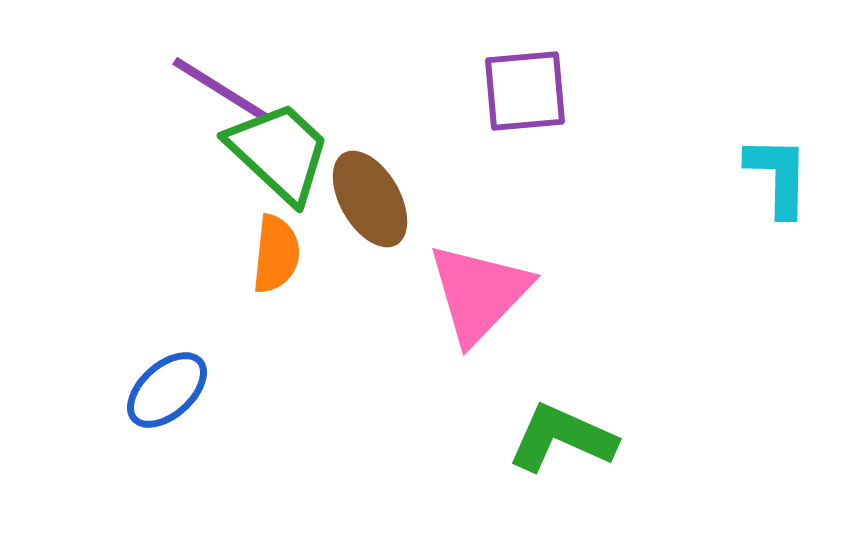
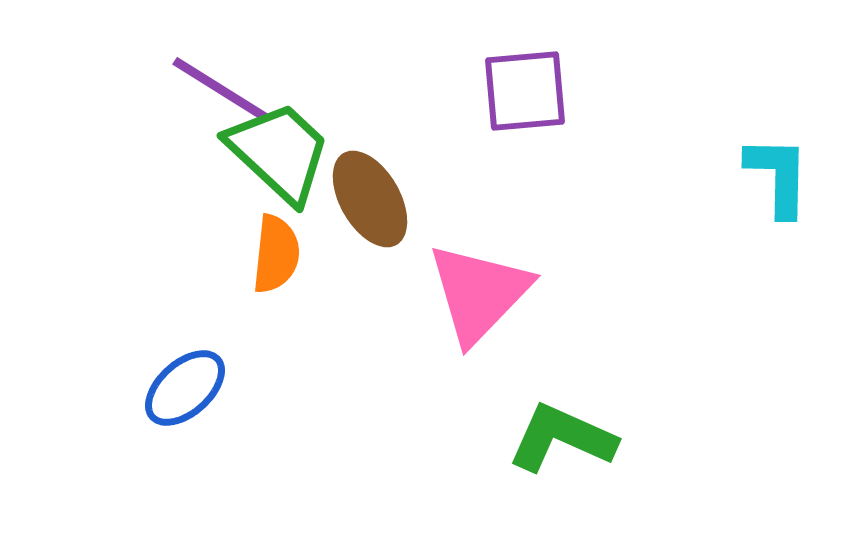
blue ellipse: moved 18 px right, 2 px up
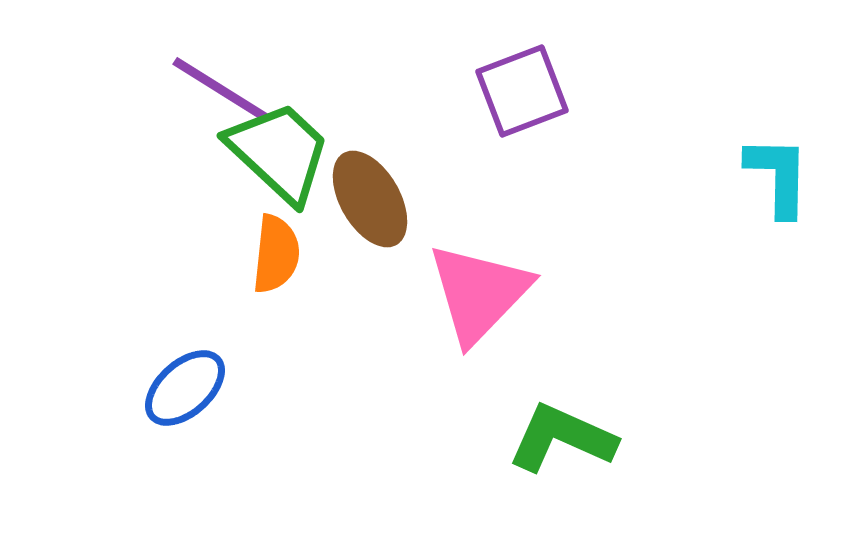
purple square: moved 3 px left; rotated 16 degrees counterclockwise
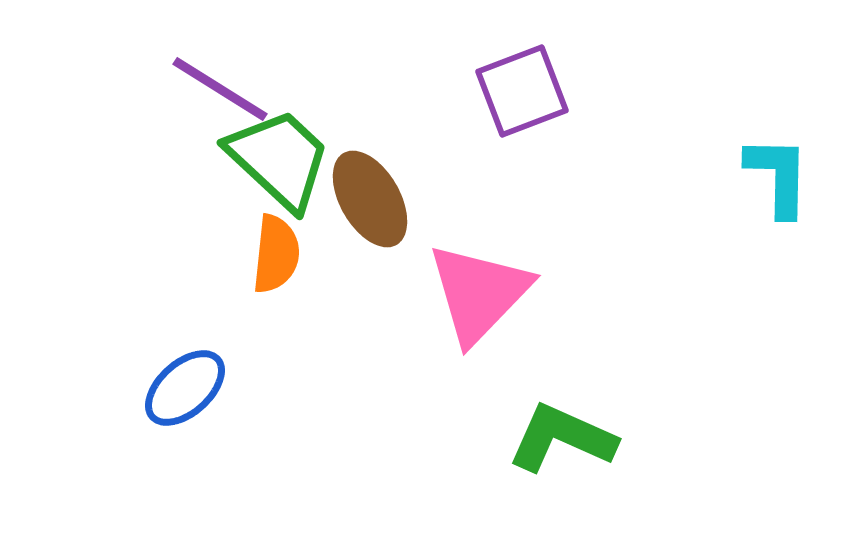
green trapezoid: moved 7 px down
